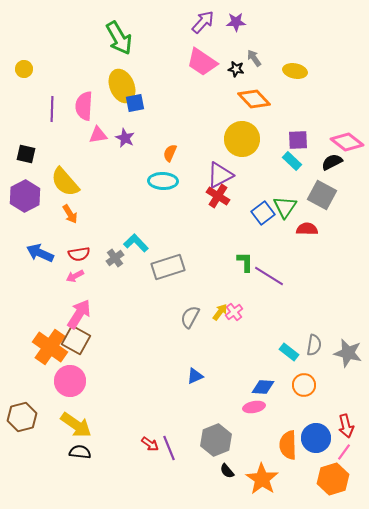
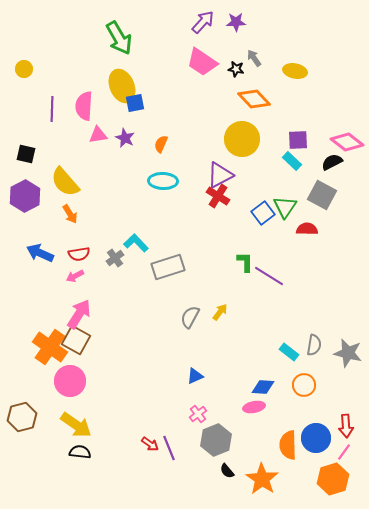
orange semicircle at (170, 153): moved 9 px left, 9 px up
pink cross at (234, 312): moved 36 px left, 102 px down
red arrow at (346, 426): rotated 10 degrees clockwise
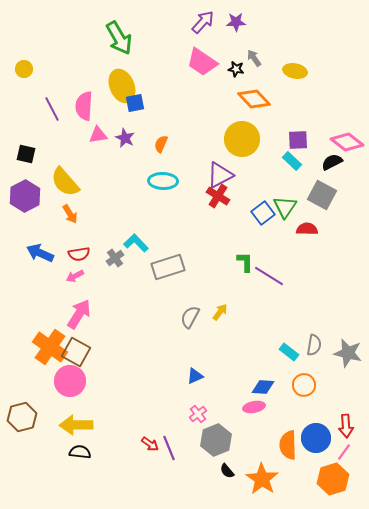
purple line at (52, 109): rotated 30 degrees counterclockwise
brown square at (76, 340): moved 12 px down
yellow arrow at (76, 425): rotated 144 degrees clockwise
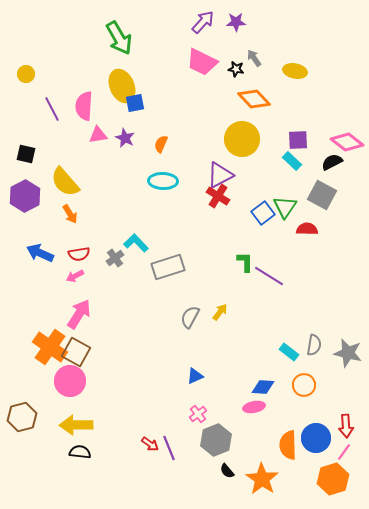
pink trapezoid at (202, 62): rotated 8 degrees counterclockwise
yellow circle at (24, 69): moved 2 px right, 5 px down
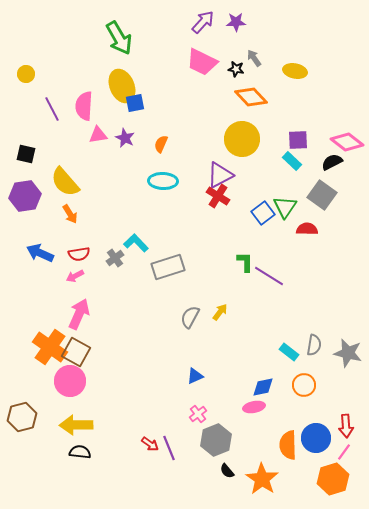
orange diamond at (254, 99): moved 3 px left, 2 px up
gray square at (322, 195): rotated 8 degrees clockwise
purple hexagon at (25, 196): rotated 20 degrees clockwise
pink arrow at (79, 314): rotated 8 degrees counterclockwise
blue diamond at (263, 387): rotated 15 degrees counterclockwise
